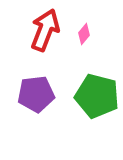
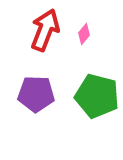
purple pentagon: rotated 9 degrees clockwise
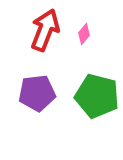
purple pentagon: moved 1 px right, 1 px up; rotated 9 degrees counterclockwise
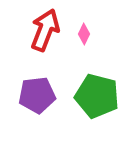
pink diamond: rotated 15 degrees counterclockwise
purple pentagon: moved 2 px down
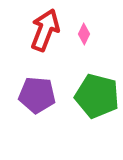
purple pentagon: rotated 12 degrees clockwise
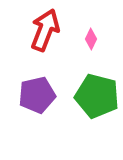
pink diamond: moved 7 px right, 5 px down
purple pentagon: rotated 18 degrees counterclockwise
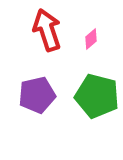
red arrow: moved 2 px right; rotated 39 degrees counterclockwise
pink diamond: rotated 25 degrees clockwise
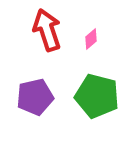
purple pentagon: moved 2 px left, 2 px down
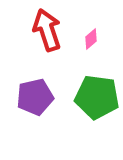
green pentagon: moved 1 px down; rotated 6 degrees counterclockwise
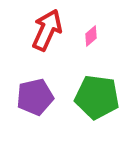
red arrow: rotated 42 degrees clockwise
pink diamond: moved 3 px up
